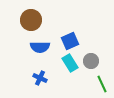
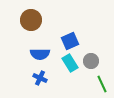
blue semicircle: moved 7 px down
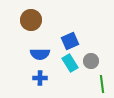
blue cross: rotated 24 degrees counterclockwise
green line: rotated 18 degrees clockwise
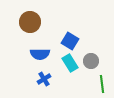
brown circle: moved 1 px left, 2 px down
blue square: rotated 36 degrees counterclockwise
blue cross: moved 4 px right, 1 px down; rotated 32 degrees counterclockwise
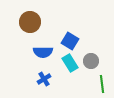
blue semicircle: moved 3 px right, 2 px up
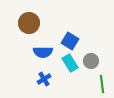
brown circle: moved 1 px left, 1 px down
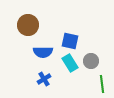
brown circle: moved 1 px left, 2 px down
blue square: rotated 18 degrees counterclockwise
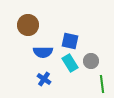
blue cross: rotated 24 degrees counterclockwise
